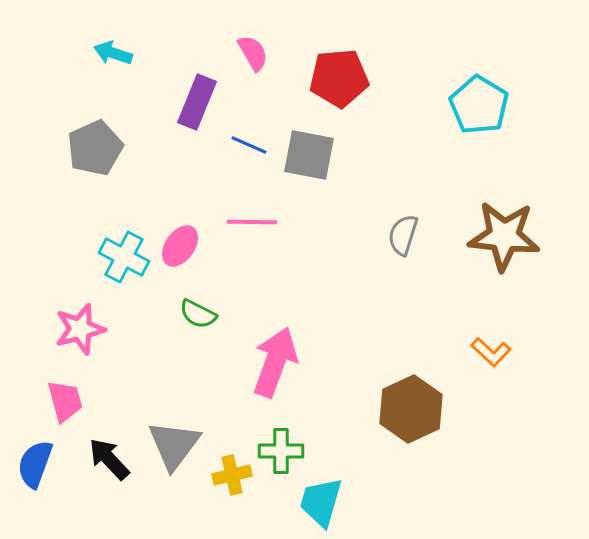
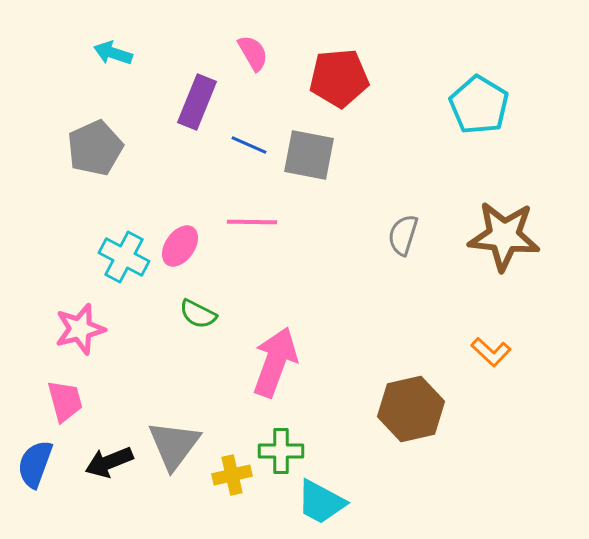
brown hexagon: rotated 12 degrees clockwise
black arrow: moved 3 px down; rotated 69 degrees counterclockwise
cyan trapezoid: rotated 78 degrees counterclockwise
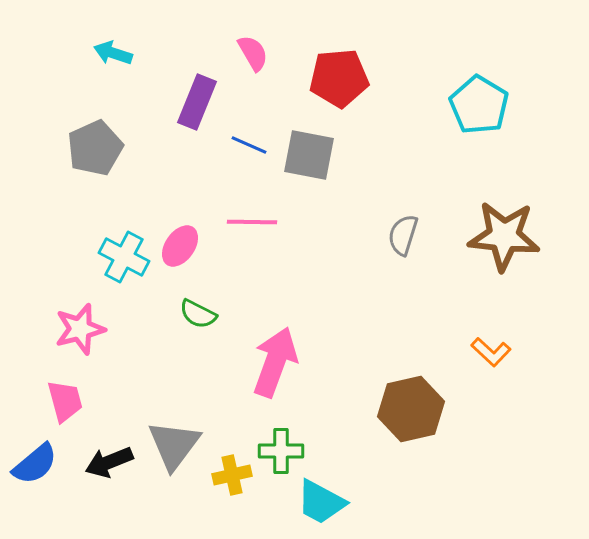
blue semicircle: rotated 150 degrees counterclockwise
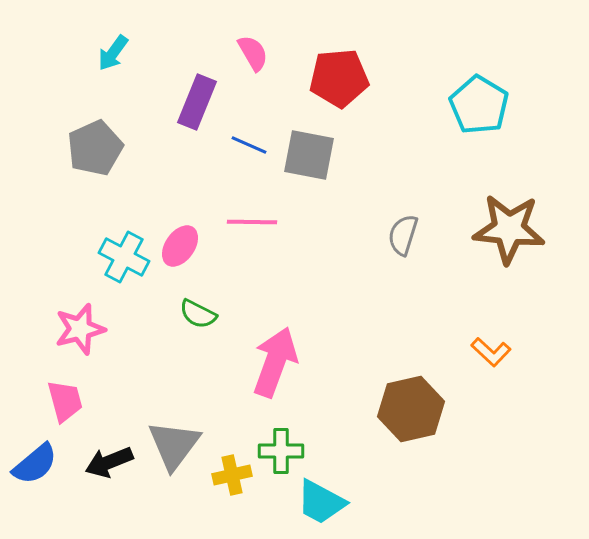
cyan arrow: rotated 72 degrees counterclockwise
brown star: moved 5 px right, 7 px up
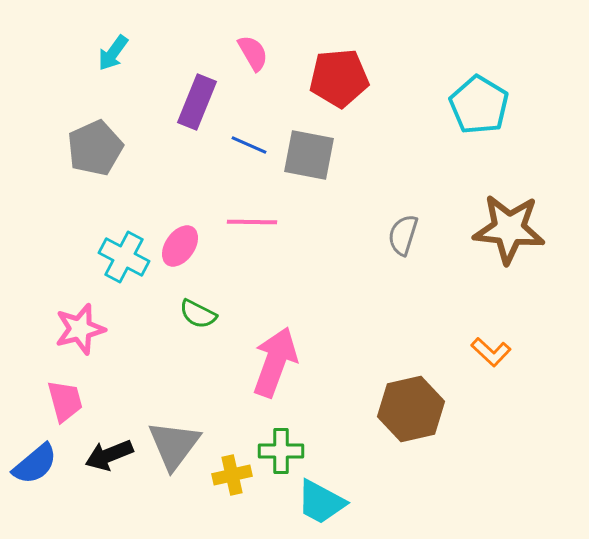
black arrow: moved 7 px up
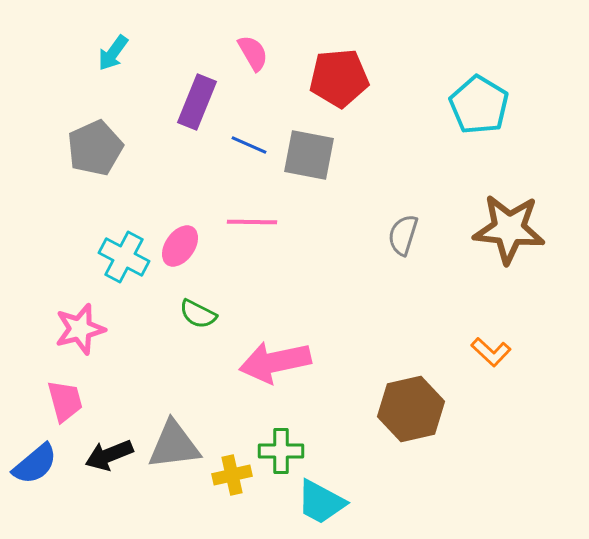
pink arrow: rotated 122 degrees counterclockwise
gray triangle: rotated 46 degrees clockwise
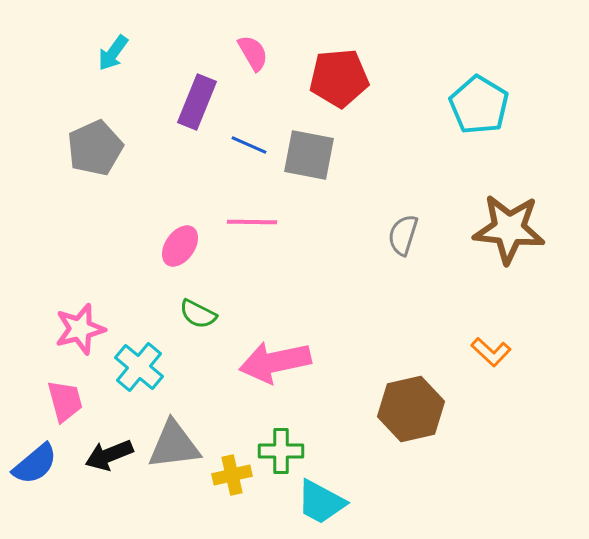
cyan cross: moved 15 px right, 110 px down; rotated 12 degrees clockwise
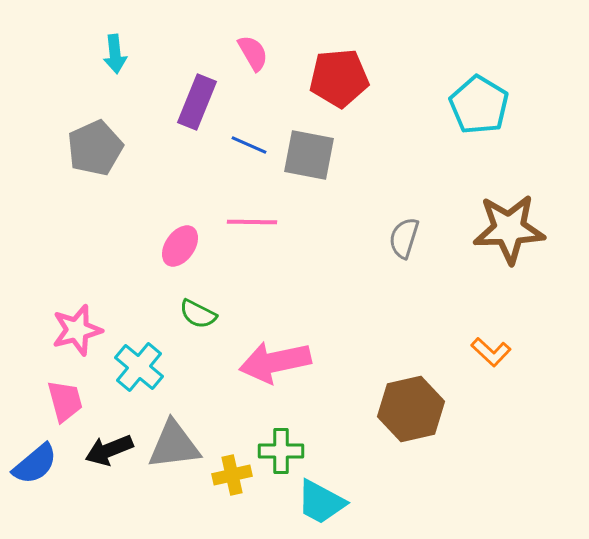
cyan arrow: moved 2 px right, 1 px down; rotated 42 degrees counterclockwise
brown star: rotated 8 degrees counterclockwise
gray semicircle: moved 1 px right, 3 px down
pink star: moved 3 px left, 1 px down
black arrow: moved 5 px up
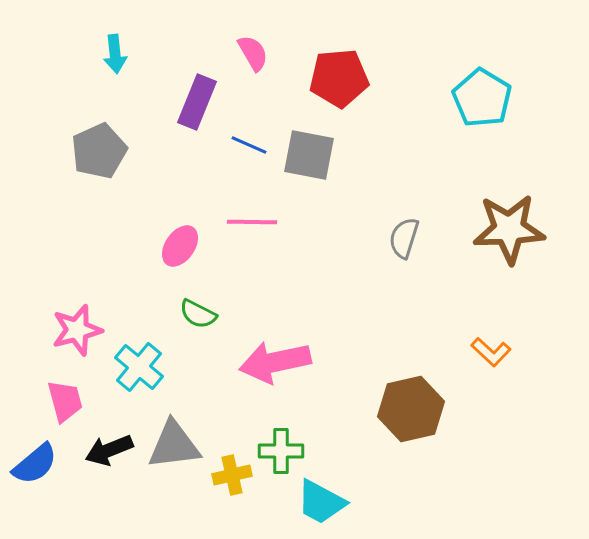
cyan pentagon: moved 3 px right, 7 px up
gray pentagon: moved 4 px right, 3 px down
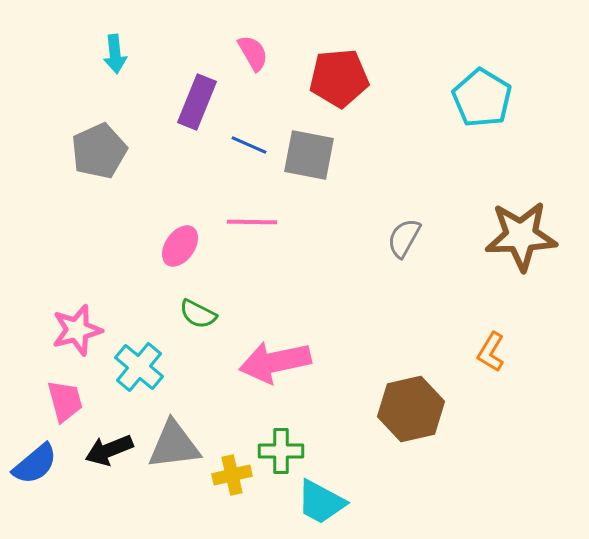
brown star: moved 12 px right, 7 px down
gray semicircle: rotated 12 degrees clockwise
orange L-shape: rotated 78 degrees clockwise
